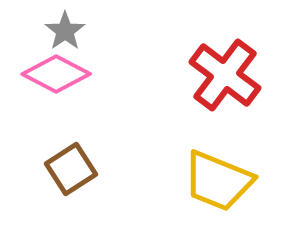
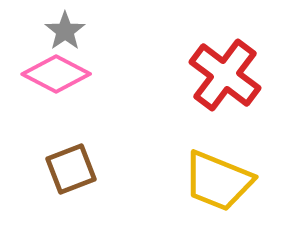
brown square: rotated 12 degrees clockwise
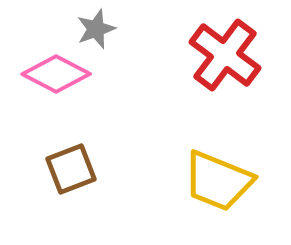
gray star: moved 31 px right, 2 px up; rotated 15 degrees clockwise
red cross: moved 20 px up
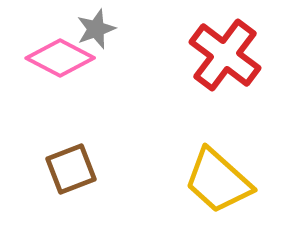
pink diamond: moved 4 px right, 16 px up
yellow trapezoid: rotated 20 degrees clockwise
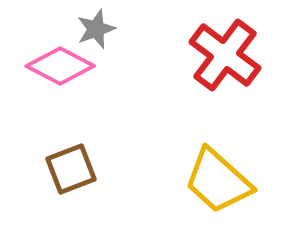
pink diamond: moved 8 px down
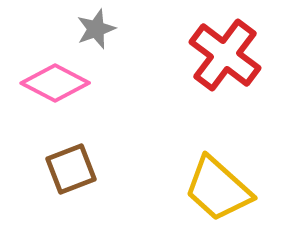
pink diamond: moved 5 px left, 17 px down
yellow trapezoid: moved 8 px down
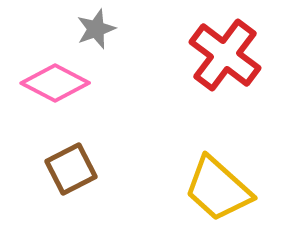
brown square: rotated 6 degrees counterclockwise
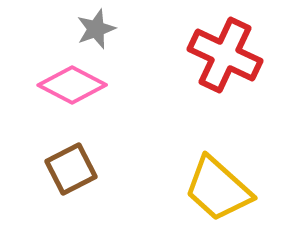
red cross: rotated 12 degrees counterclockwise
pink diamond: moved 17 px right, 2 px down
